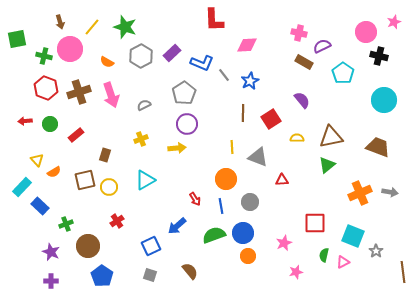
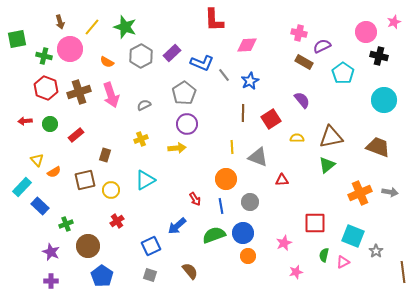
yellow circle at (109, 187): moved 2 px right, 3 px down
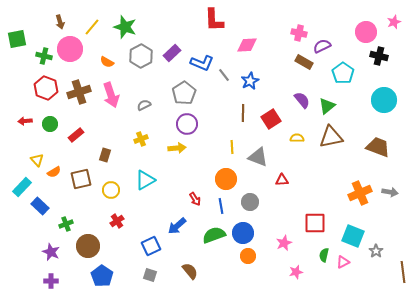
green triangle at (327, 165): moved 59 px up
brown square at (85, 180): moved 4 px left, 1 px up
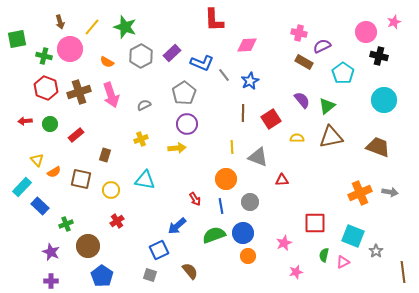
brown square at (81, 179): rotated 25 degrees clockwise
cyan triangle at (145, 180): rotated 40 degrees clockwise
blue square at (151, 246): moved 8 px right, 4 px down
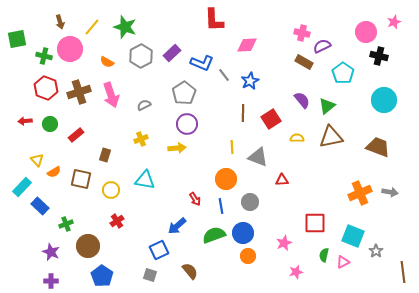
pink cross at (299, 33): moved 3 px right
